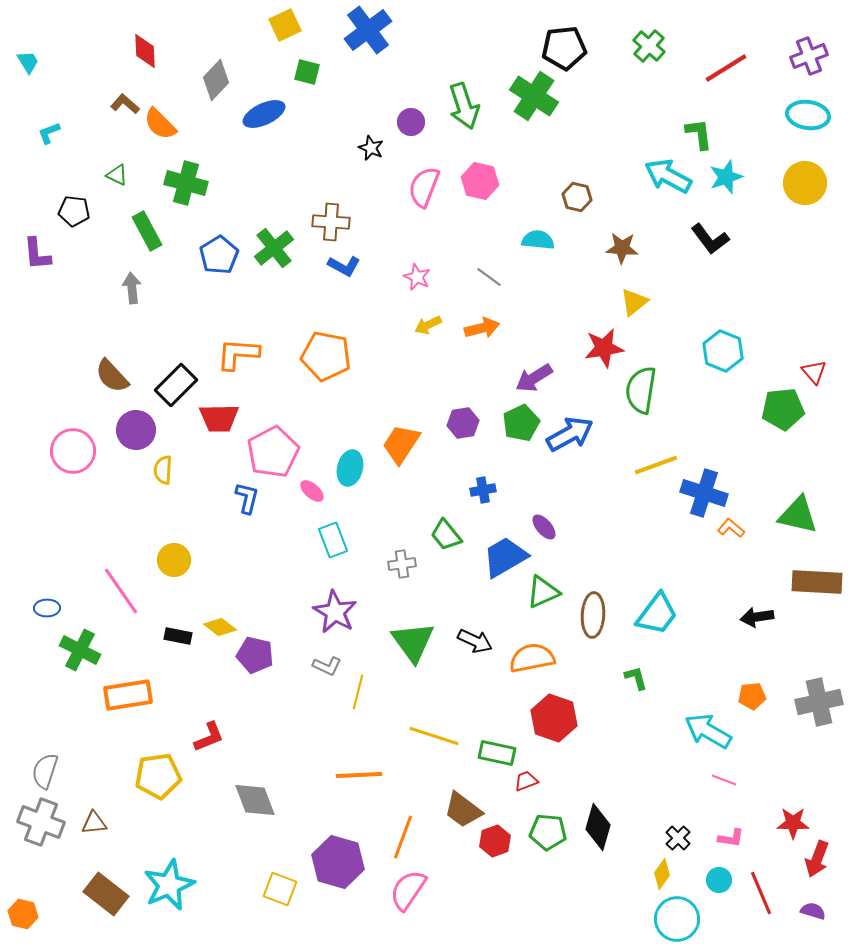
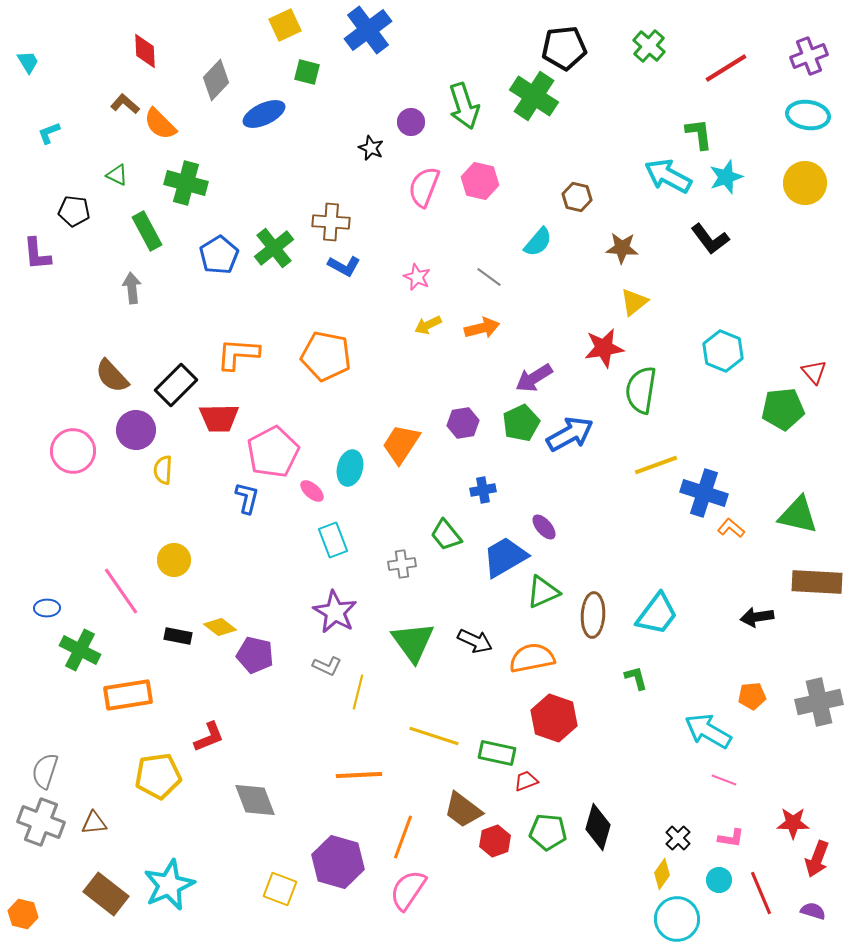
cyan semicircle at (538, 240): moved 2 px down; rotated 124 degrees clockwise
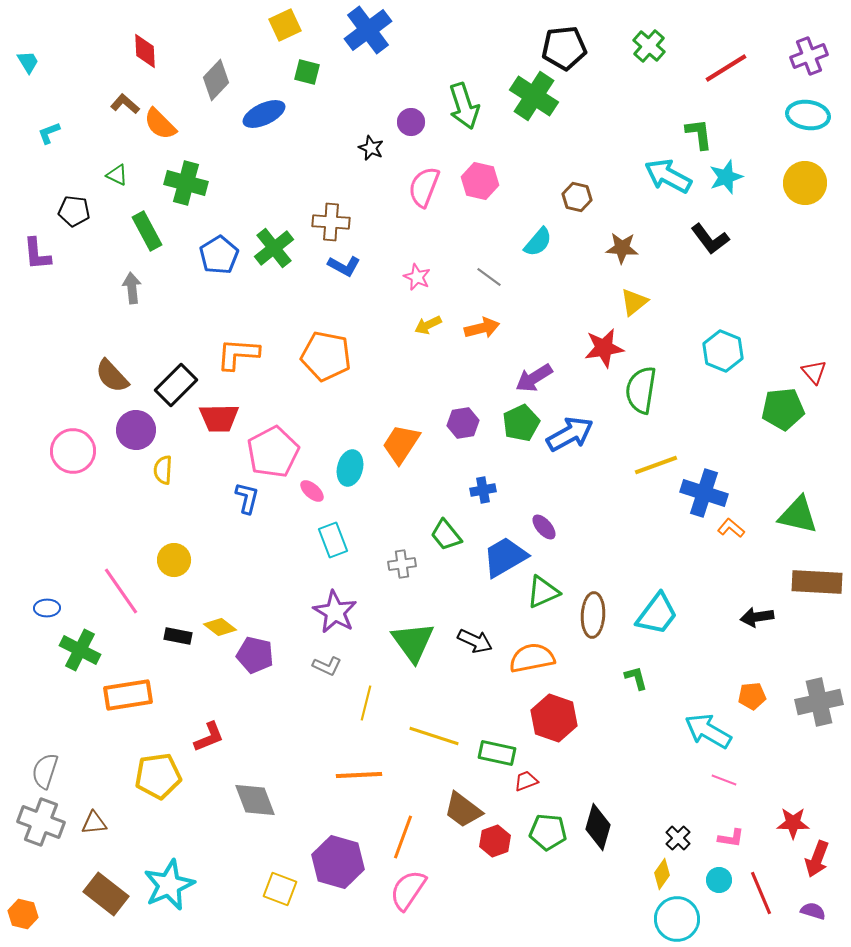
yellow line at (358, 692): moved 8 px right, 11 px down
